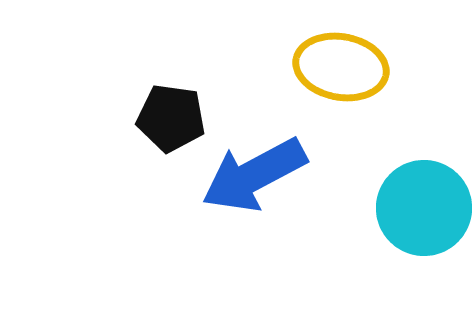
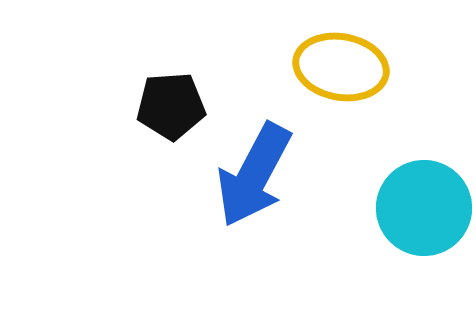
black pentagon: moved 12 px up; rotated 12 degrees counterclockwise
blue arrow: rotated 34 degrees counterclockwise
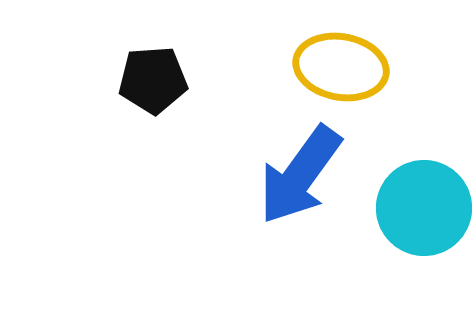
black pentagon: moved 18 px left, 26 px up
blue arrow: moved 46 px right; rotated 8 degrees clockwise
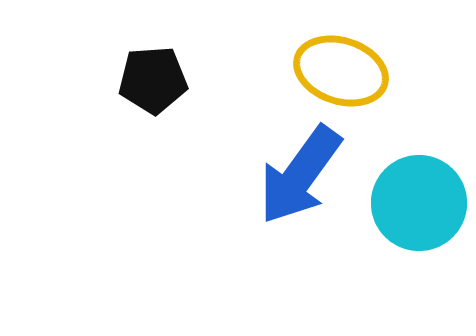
yellow ellipse: moved 4 px down; rotated 8 degrees clockwise
cyan circle: moved 5 px left, 5 px up
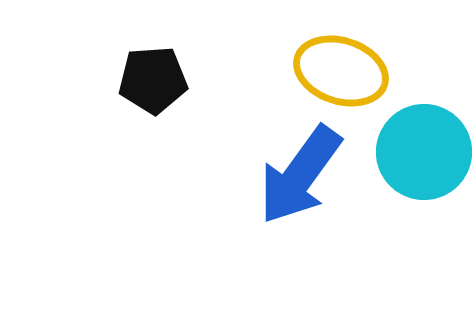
cyan circle: moved 5 px right, 51 px up
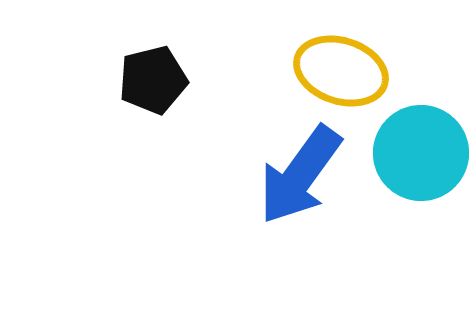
black pentagon: rotated 10 degrees counterclockwise
cyan circle: moved 3 px left, 1 px down
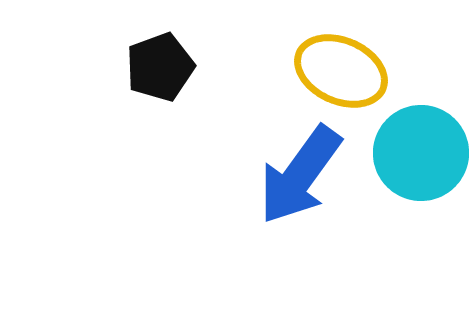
yellow ellipse: rotated 6 degrees clockwise
black pentagon: moved 7 px right, 13 px up; rotated 6 degrees counterclockwise
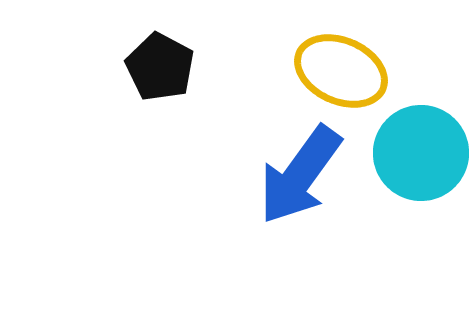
black pentagon: rotated 24 degrees counterclockwise
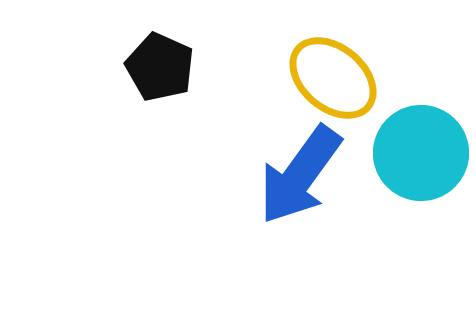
black pentagon: rotated 4 degrees counterclockwise
yellow ellipse: moved 8 px left, 7 px down; rotated 16 degrees clockwise
